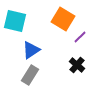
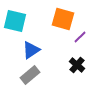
orange square: rotated 15 degrees counterclockwise
gray rectangle: rotated 18 degrees clockwise
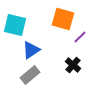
cyan square: moved 4 px down
black cross: moved 4 px left
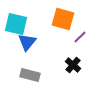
cyan square: moved 1 px right, 1 px up
blue triangle: moved 4 px left, 8 px up; rotated 18 degrees counterclockwise
gray rectangle: rotated 54 degrees clockwise
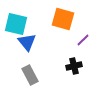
purple line: moved 3 px right, 3 px down
blue triangle: rotated 18 degrees counterclockwise
black cross: moved 1 px right, 1 px down; rotated 35 degrees clockwise
gray rectangle: rotated 48 degrees clockwise
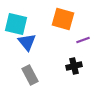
purple line: rotated 24 degrees clockwise
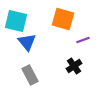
cyan square: moved 3 px up
black cross: rotated 21 degrees counterclockwise
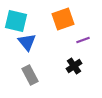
orange square: rotated 35 degrees counterclockwise
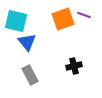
purple line: moved 1 px right, 25 px up; rotated 40 degrees clockwise
black cross: rotated 21 degrees clockwise
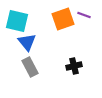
cyan square: moved 1 px right
gray rectangle: moved 8 px up
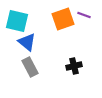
blue triangle: rotated 12 degrees counterclockwise
